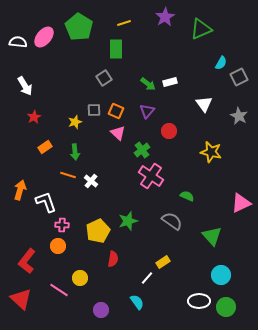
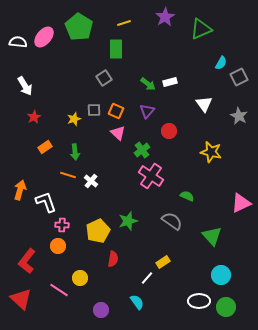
yellow star at (75, 122): moved 1 px left, 3 px up
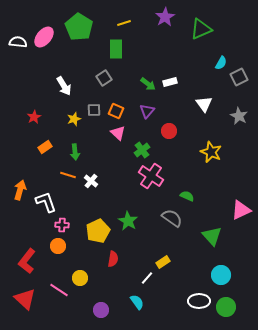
white arrow at (25, 86): moved 39 px right
yellow star at (211, 152): rotated 10 degrees clockwise
pink triangle at (241, 203): moved 7 px down
green star at (128, 221): rotated 24 degrees counterclockwise
gray semicircle at (172, 221): moved 3 px up
red triangle at (21, 299): moved 4 px right
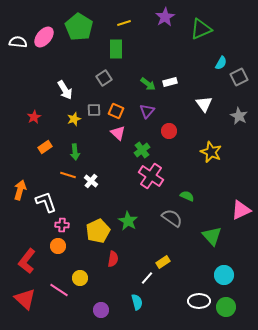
white arrow at (64, 86): moved 1 px right, 4 px down
cyan circle at (221, 275): moved 3 px right
cyan semicircle at (137, 302): rotated 21 degrees clockwise
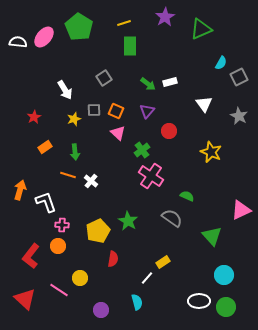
green rectangle at (116, 49): moved 14 px right, 3 px up
red L-shape at (27, 261): moved 4 px right, 5 px up
